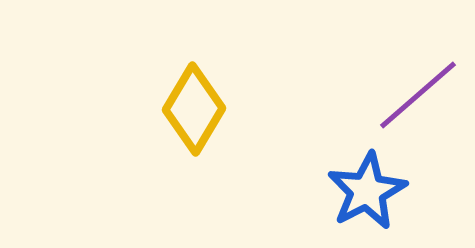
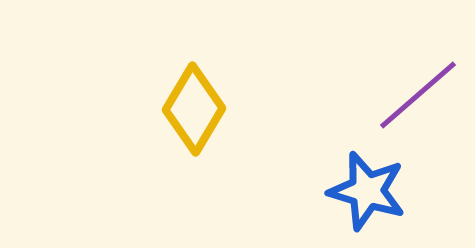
blue star: rotated 28 degrees counterclockwise
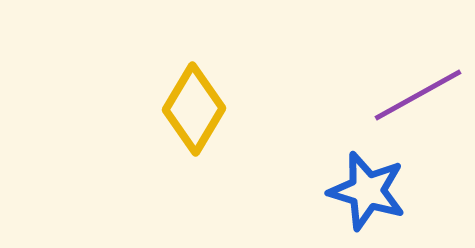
purple line: rotated 12 degrees clockwise
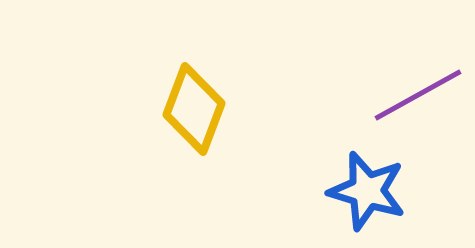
yellow diamond: rotated 10 degrees counterclockwise
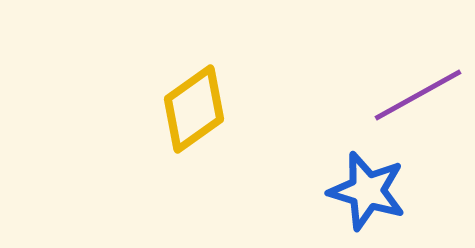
yellow diamond: rotated 34 degrees clockwise
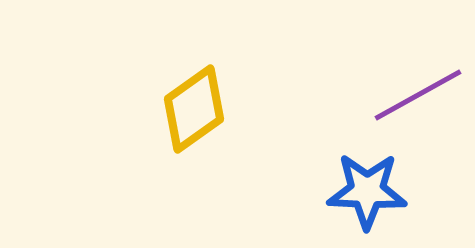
blue star: rotated 14 degrees counterclockwise
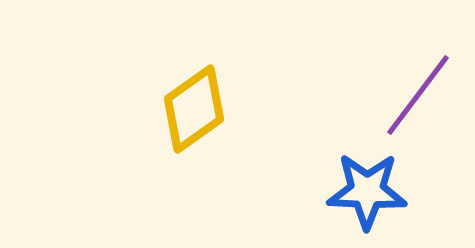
purple line: rotated 24 degrees counterclockwise
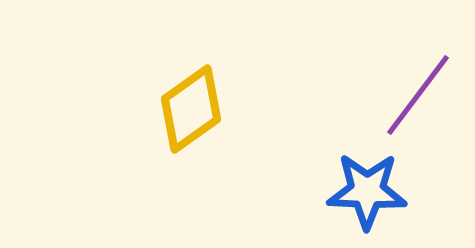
yellow diamond: moved 3 px left
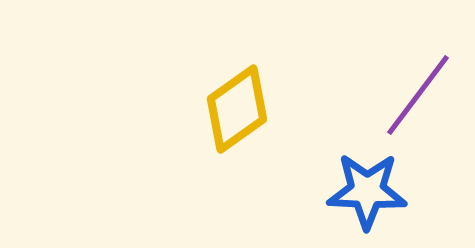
yellow diamond: moved 46 px right
